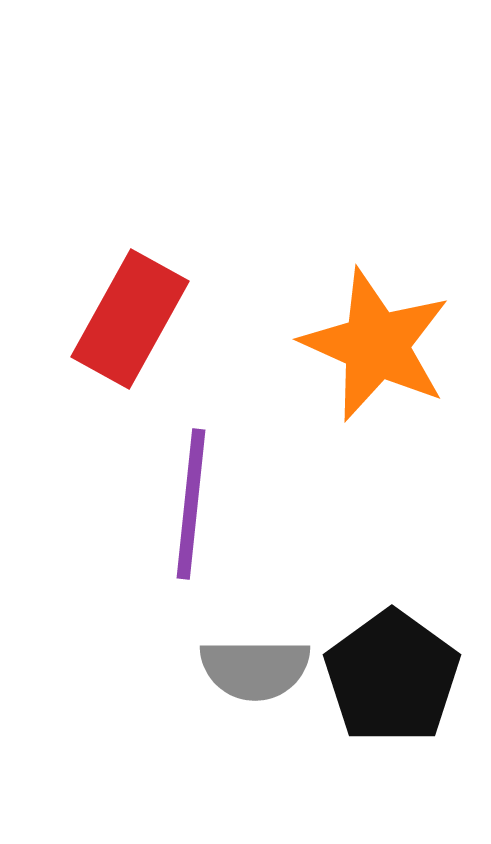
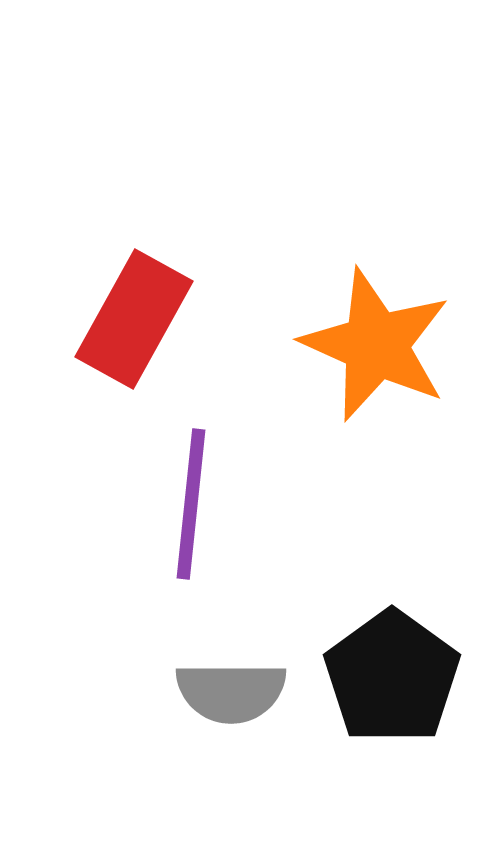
red rectangle: moved 4 px right
gray semicircle: moved 24 px left, 23 px down
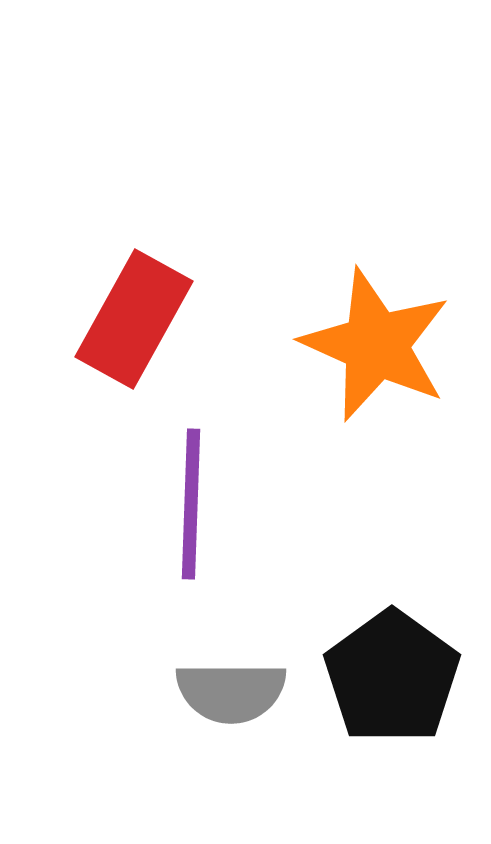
purple line: rotated 4 degrees counterclockwise
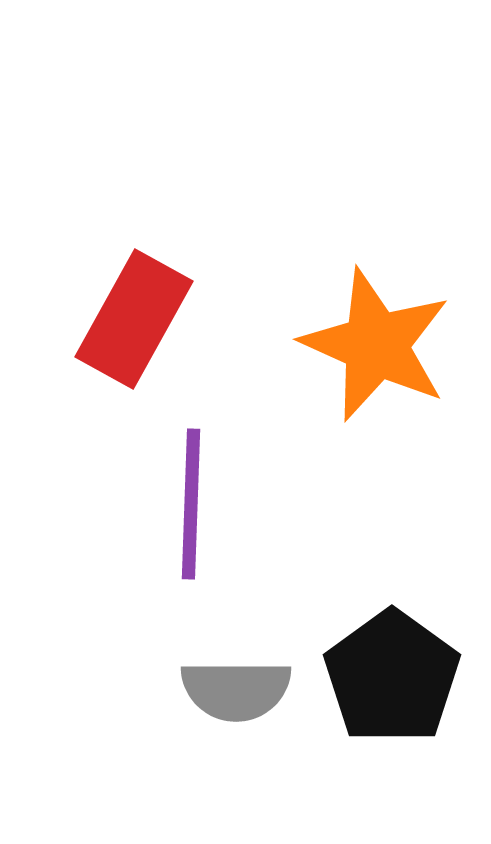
gray semicircle: moved 5 px right, 2 px up
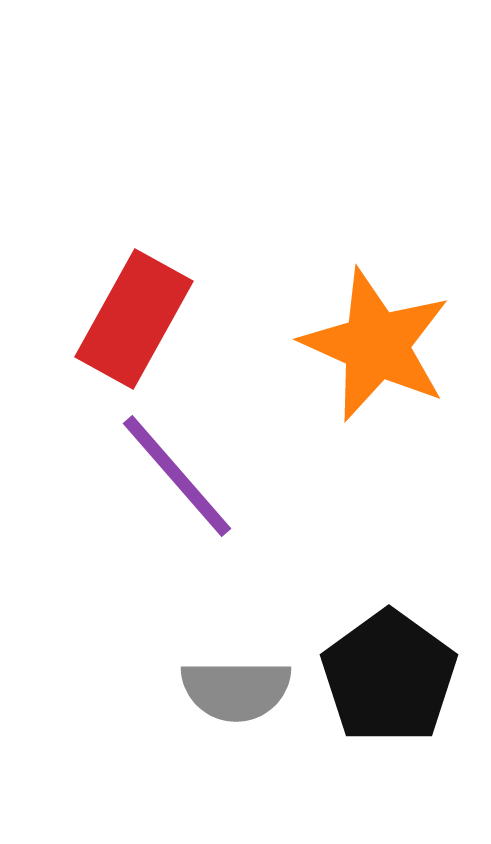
purple line: moved 14 px left, 28 px up; rotated 43 degrees counterclockwise
black pentagon: moved 3 px left
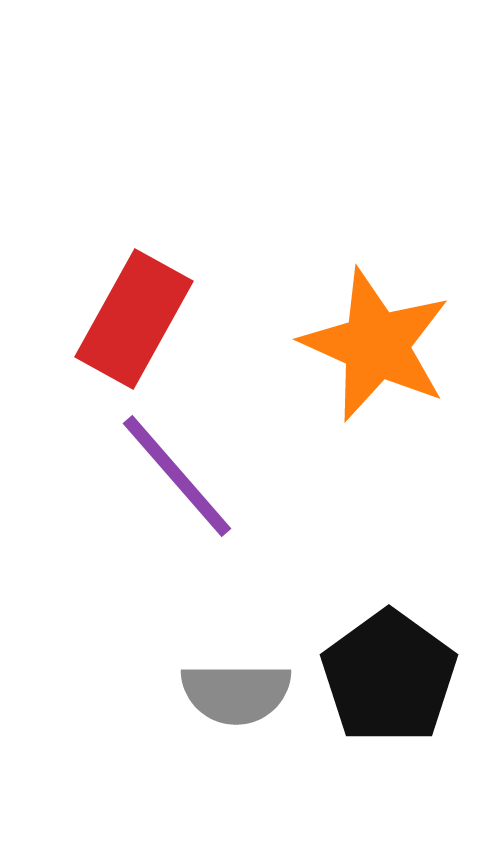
gray semicircle: moved 3 px down
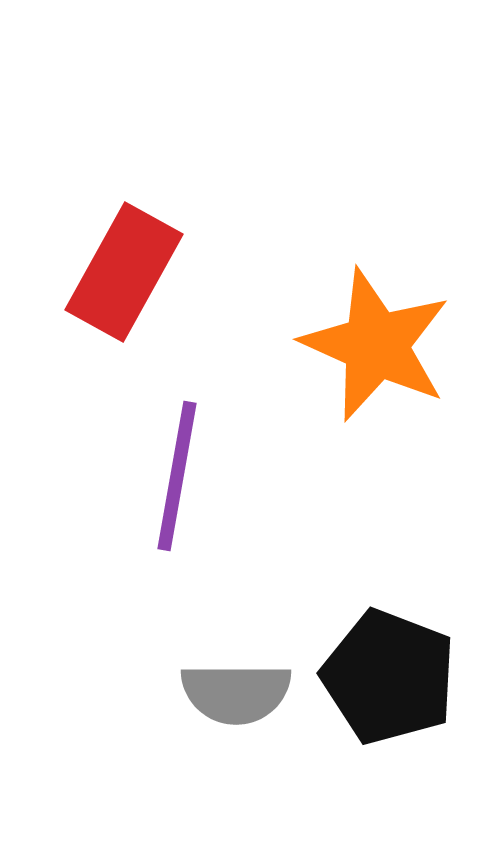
red rectangle: moved 10 px left, 47 px up
purple line: rotated 51 degrees clockwise
black pentagon: rotated 15 degrees counterclockwise
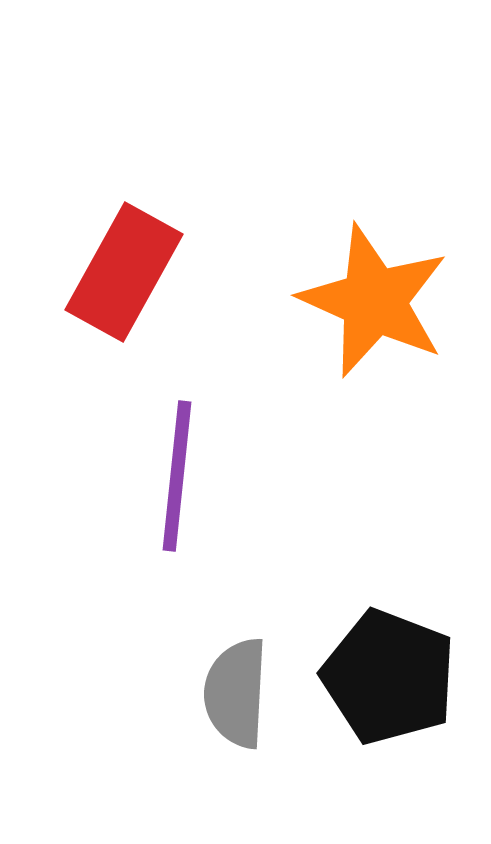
orange star: moved 2 px left, 44 px up
purple line: rotated 4 degrees counterclockwise
gray semicircle: rotated 93 degrees clockwise
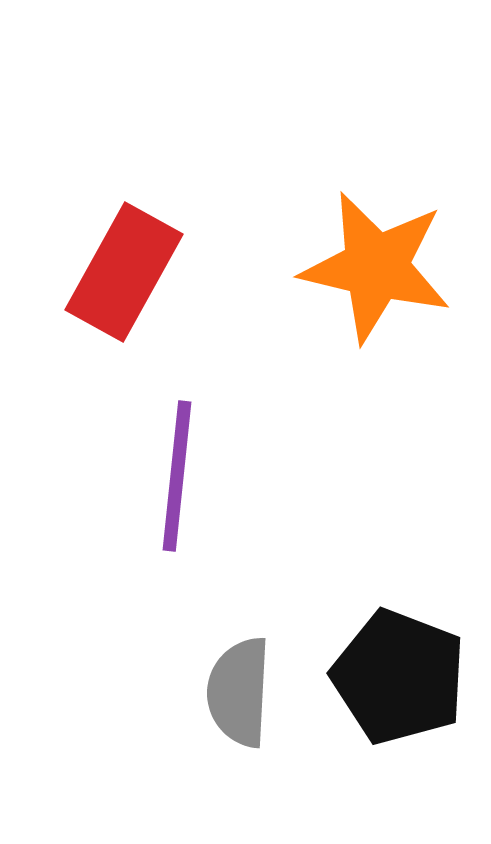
orange star: moved 2 px right, 34 px up; rotated 11 degrees counterclockwise
black pentagon: moved 10 px right
gray semicircle: moved 3 px right, 1 px up
